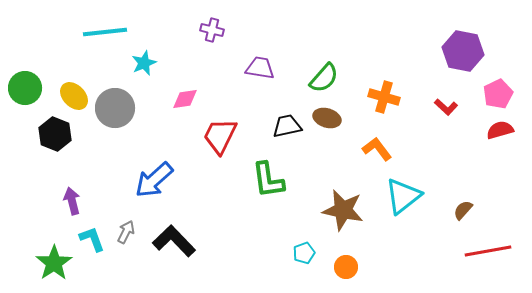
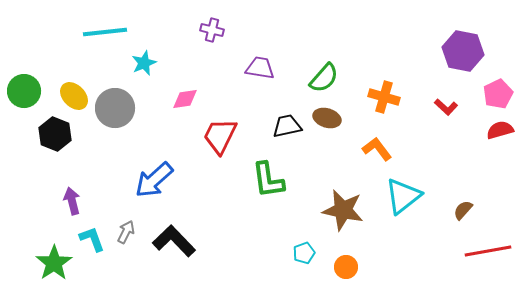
green circle: moved 1 px left, 3 px down
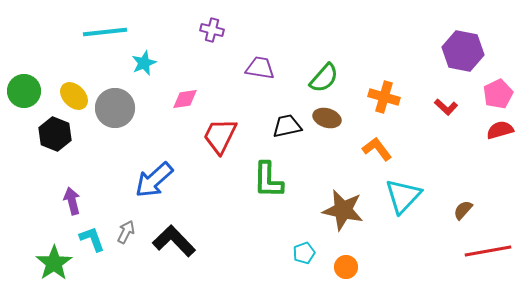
green L-shape: rotated 9 degrees clockwise
cyan triangle: rotated 9 degrees counterclockwise
